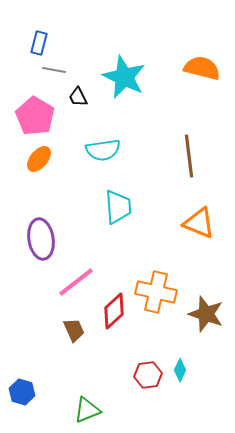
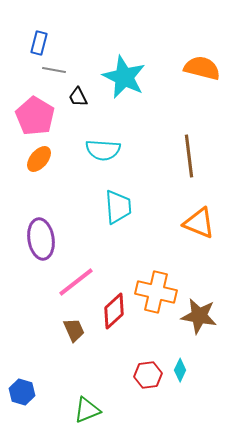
cyan semicircle: rotated 12 degrees clockwise
brown star: moved 7 px left, 2 px down; rotated 9 degrees counterclockwise
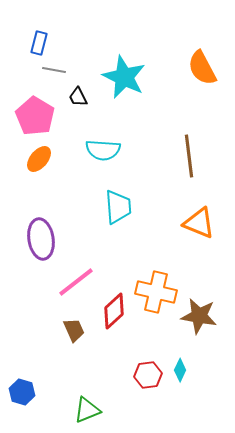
orange semicircle: rotated 132 degrees counterclockwise
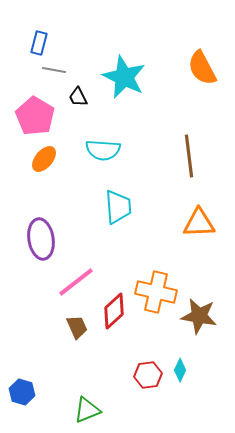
orange ellipse: moved 5 px right
orange triangle: rotated 24 degrees counterclockwise
brown trapezoid: moved 3 px right, 3 px up
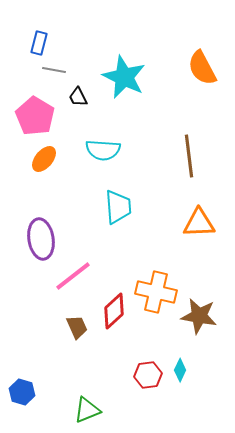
pink line: moved 3 px left, 6 px up
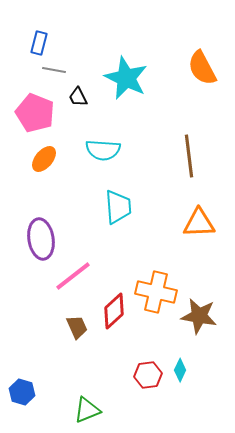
cyan star: moved 2 px right, 1 px down
pink pentagon: moved 3 px up; rotated 9 degrees counterclockwise
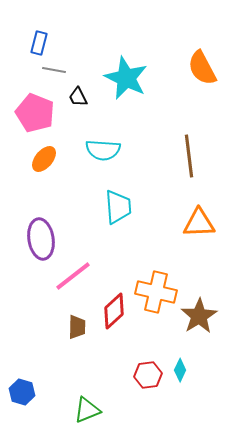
brown star: rotated 30 degrees clockwise
brown trapezoid: rotated 25 degrees clockwise
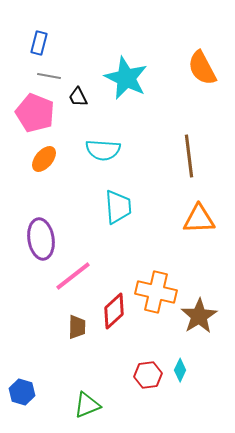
gray line: moved 5 px left, 6 px down
orange triangle: moved 4 px up
green triangle: moved 5 px up
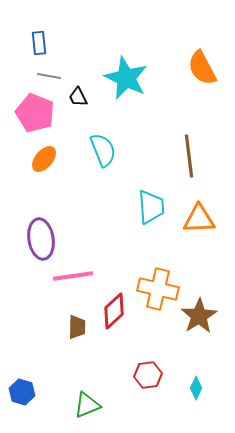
blue rectangle: rotated 20 degrees counterclockwise
cyan semicircle: rotated 116 degrees counterclockwise
cyan trapezoid: moved 33 px right
pink line: rotated 30 degrees clockwise
orange cross: moved 2 px right, 3 px up
cyan diamond: moved 16 px right, 18 px down
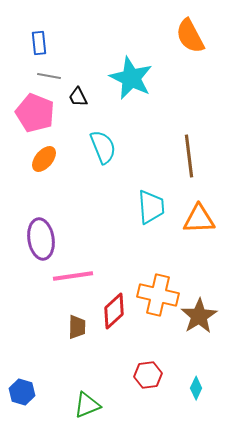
orange semicircle: moved 12 px left, 32 px up
cyan star: moved 5 px right
cyan semicircle: moved 3 px up
orange cross: moved 6 px down
